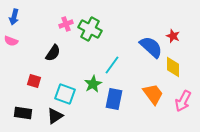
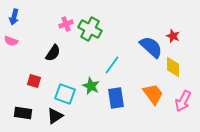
green star: moved 2 px left, 2 px down; rotated 18 degrees counterclockwise
blue rectangle: moved 2 px right, 1 px up; rotated 20 degrees counterclockwise
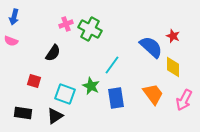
pink arrow: moved 1 px right, 1 px up
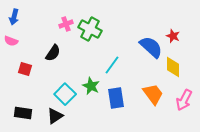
red square: moved 9 px left, 12 px up
cyan square: rotated 25 degrees clockwise
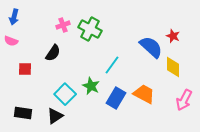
pink cross: moved 3 px left, 1 px down
red square: rotated 16 degrees counterclockwise
orange trapezoid: moved 9 px left; rotated 25 degrees counterclockwise
blue rectangle: rotated 40 degrees clockwise
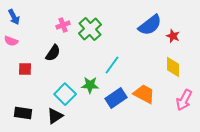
blue arrow: rotated 42 degrees counterclockwise
green cross: rotated 20 degrees clockwise
blue semicircle: moved 1 px left, 22 px up; rotated 100 degrees clockwise
green star: moved 1 px left, 1 px up; rotated 24 degrees counterclockwise
blue rectangle: rotated 25 degrees clockwise
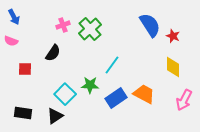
blue semicircle: rotated 85 degrees counterclockwise
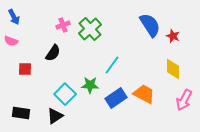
yellow diamond: moved 2 px down
black rectangle: moved 2 px left
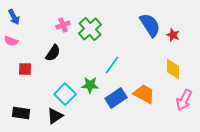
red star: moved 1 px up
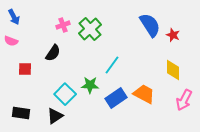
yellow diamond: moved 1 px down
